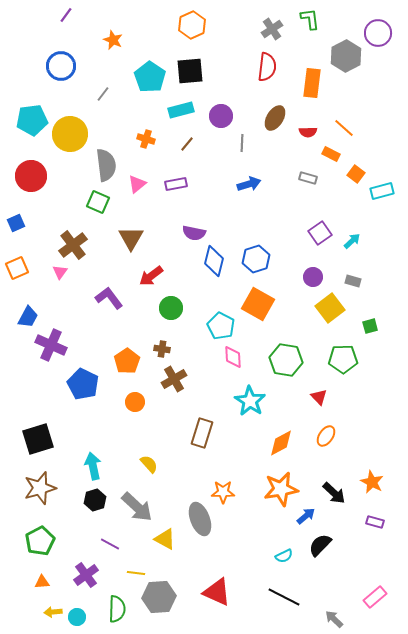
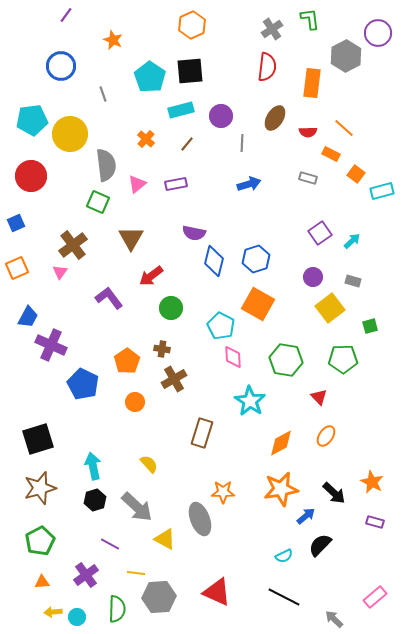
gray line at (103, 94): rotated 56 degrees counterclockwise
orange cross at (146, 139): rotated 24 degrees clockwise
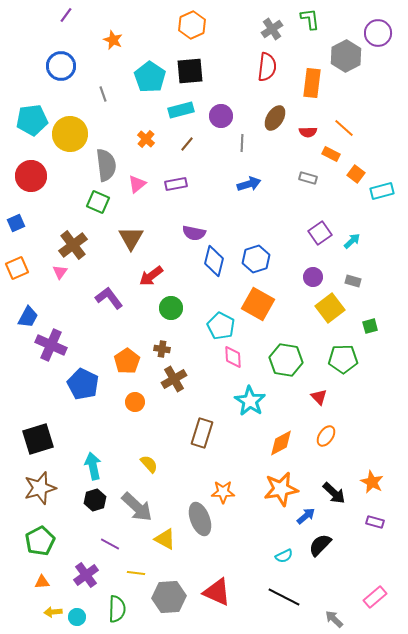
gray hexagon at (159, 597): moved 10 px right
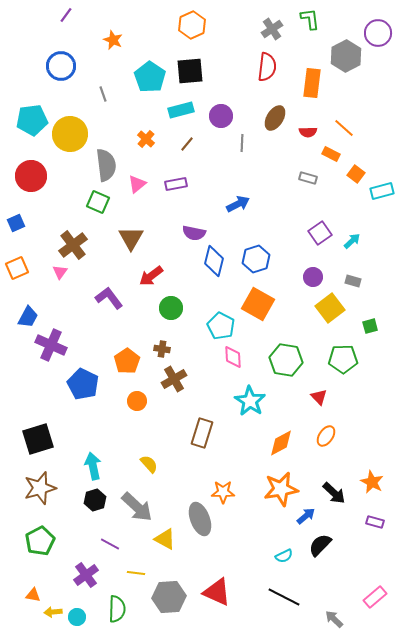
blue arrow at (249, 184): moved 11 px left, 20 px down; rotated 10 degrees counterclockwise
orange circle at (135, 402): moved 2 px right, 1 px up
orange triangle at (42, 582): moved 9 px left, 13 px down; rotated 14 degrees clockwise
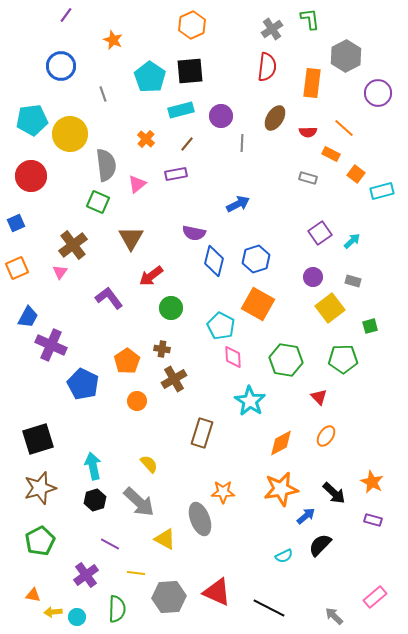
purple circle at (378, 33): moved 60 px down
purple rectangle at (176, 184): moved 10 px up
gray arrow at (137, 507): moved 2 px right, 5 px up
purple rectangle at (375, 522): moved 2 px left, 2 px up
black line at (284, 597): moved 15 px left, 11 px down
gray arrow at (334, 619): moved 3 px up
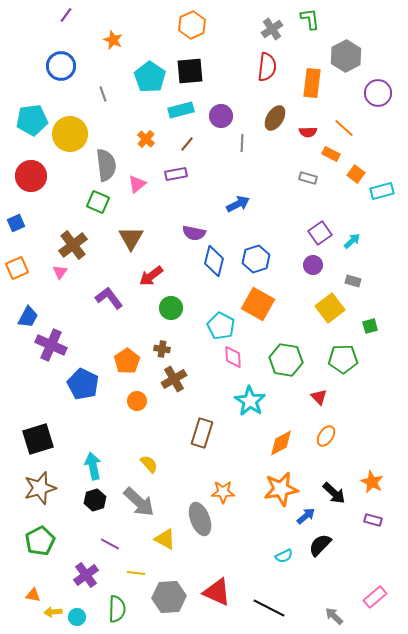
purple circle at (313, 277): moved 12 px up
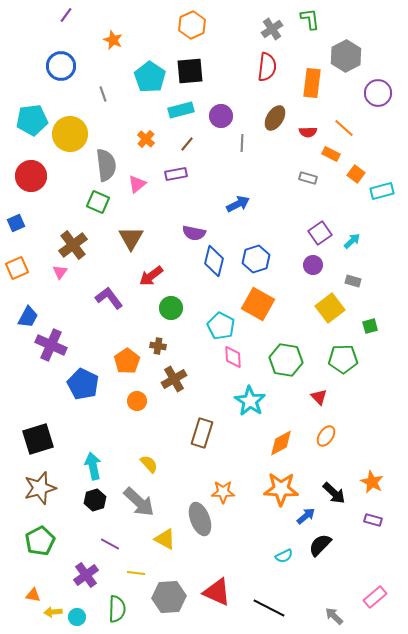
brown cross at (162, 349): moved 4 px left, 3 px up
orange star at (281, 489): rotated 12 degrees clockwise
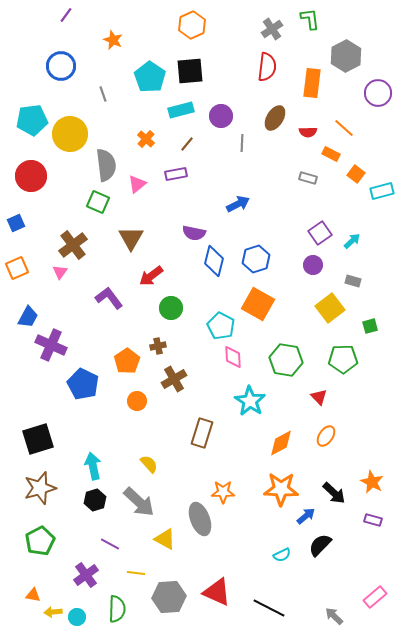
brown cross at (158, 346): rotated 21 degrees counterclockwise
cyan semicircle at (284, 556): moved 2 px left, 1 px up
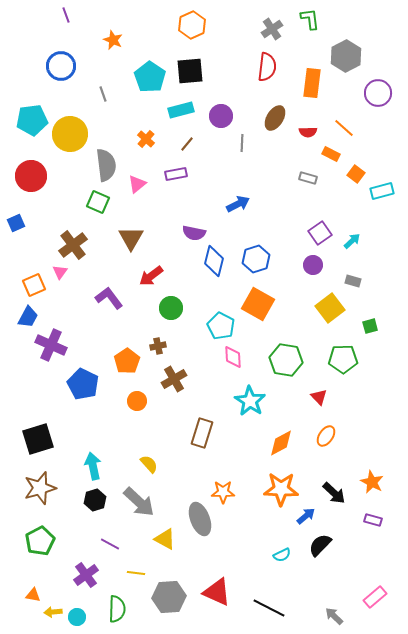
purple line at (66, 15): rotated 56 degrees counterclockwise
orange square at (17, 268): moved 17 px right, 17 px down
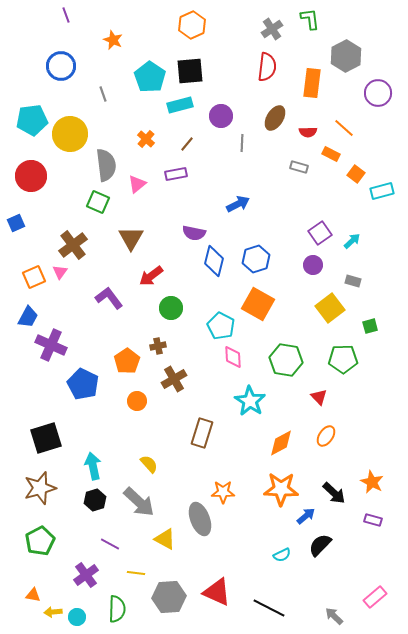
cyan rectangle at (181, 110): moved 1 px left, 5 px up
gray rectangle at (308, 178): moved 9 px left, 11 px up
orange square at (34, 285): moved 8 px up
black square at (38, 439): moved 8 px right, 1 px up
